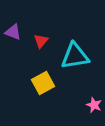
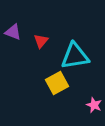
yellow square: moved 14 px right
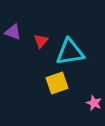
cyan triangle: moved 5 px left, 4 px up
yellow square: rotated 10 degrees clockwise
pink star: moved 2 px up
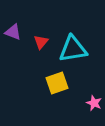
red triangle: moved 1 px down
cyan triangle: moved 3 px right, 3 px up
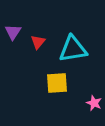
purple triangle: rotated 42 degrees clockwise
red triangle: moved 3 px left
yellow square: rotated 15 degrees clockwise
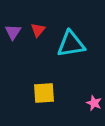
red triangle: moved 12 px up
cyan triangle: moved 2 px left, 5 px up
yellow square: moved 13 px left, 10 px down
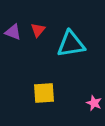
purple triangle: rotated 42 degrees counterclockwise
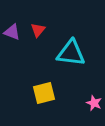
purple triangle: moved 1 px left
cyan triangle: moved 9 px down; rotated 16 degrees clockwise
yellow square: rotated 10 degrees counterclockwise
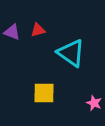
red triangle: rotated 35 degrees clockwise
cyan triangle: rotated 28 degrees clockwise
yellow square: rotated 15 degrees clockwise
